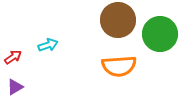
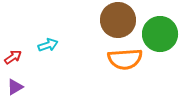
orange semicircle: moved 6 px right, 7 px up
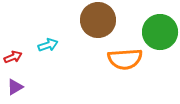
brown circle: moved 20 px left
green circle: moved 2 px up
red arrow: rotated 12 degrees clockwise
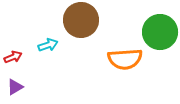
brown circle: moved 17 px left
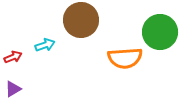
cyan arrow: moved 3 px left
orange semicircle: moved 1 px up
purple triangle: moved 2 px left, 2 px down
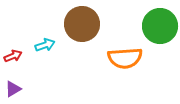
brown circle: moved 1 px right, 4 px down
green circle: moved 6 px up
red arrow: moved 1 px up
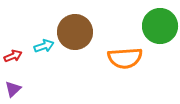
brown circle: moved 7 px left, 8 px down
cyan arrow: moved 1 px left, 1 px down
purple triangle: rotated 12 degrees counterclockwise
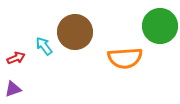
cyan arrow: rotated 108 degrees counterclockwise
red arrow: moved 3 px right, 2 px down
purple triangle: rotated 24 degrees clockwise
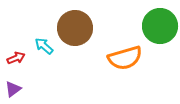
brown circle: moved 4 px up
cyan arrow: rotated 12 degrees counterclockwise
orange semicircle: rotated 12 degrees counterclockwise
purple triangle: rotated 18 degrees counterclockwise
